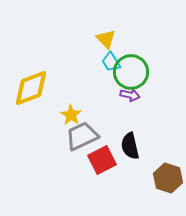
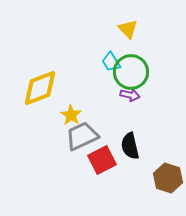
yellow triangle: moved 22 px right, 10 px up
yellow diamond: moved 9 px right
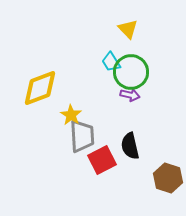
gray trapezoid: rotated 112 degrees clockwise
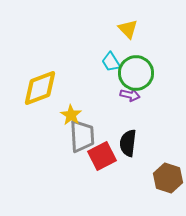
green circle: moved 5 px right, 1 px down
black semicircle: moved 2 px left, 3 px up; rotated 20 degrees clockwise
red square: moved 4 px up
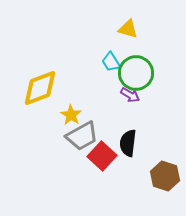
yellow triangle: rotated 30 degrees counterclockwise
purple arrow: rotated 18 degrees clockwise
gray trapezoid: rotated 64 degrees clockwise
red square: rotated 20 degrees counterclockwise
brown hexagon: moved 3 px left, 2 px up
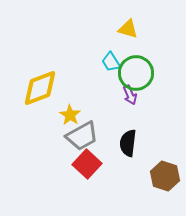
purple arrow: rotated 36 degrees clockwise
yellow star: moved 1 px left
red square: moved 15 px left, 8 px down
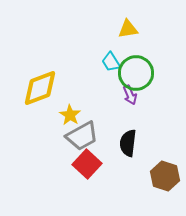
yellow triangle: rotated 25 degrees counterclockwise
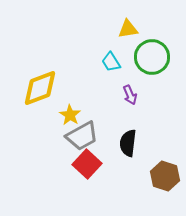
green circle: moved 16 px right, 16 px up
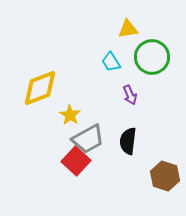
gray trapezoid: moved 6 px right, 3 px down
black semicircle: moved 2 px up
red square: moved 11 px left, 3 px up
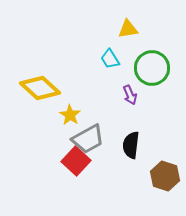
green circle: moved 11 px down
cyan trapezoid: moved 1 px left, 3 px up
yellow diamond: rotated 63 degrees clockwise
black semicircle: moved 3 px right, 4 px down
